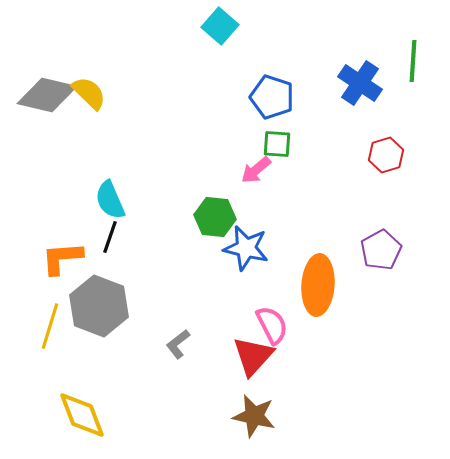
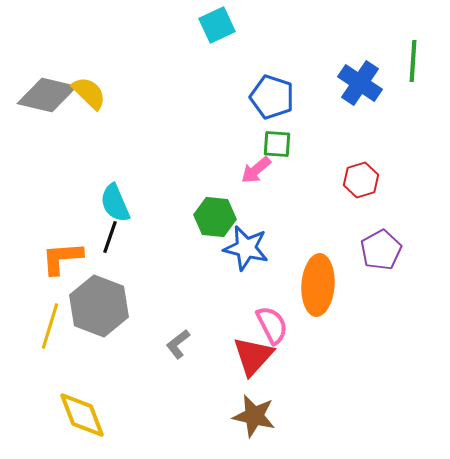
cyan square: moved 3 px left, 1 px up; rotated 24 degrees clockwise
red hexagon: moved 25 px left, 25 px down
cyan semicircle: moved 5 px right, 3 px down
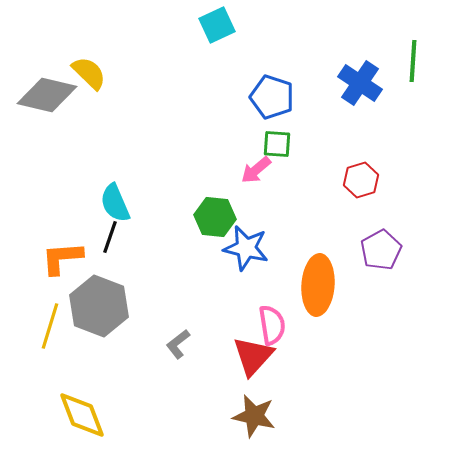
yellow semicircle: moved 20 px up
pink semicircle: rotated 18 degrees clockwise
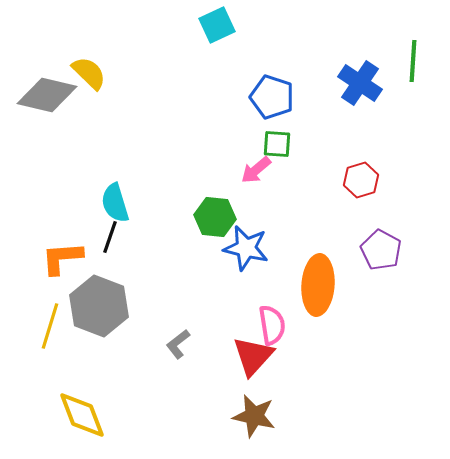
cyan semicircle: rotated 6 degrees clockwise
purple pentagon: rotated 15 degrees counterclockwise
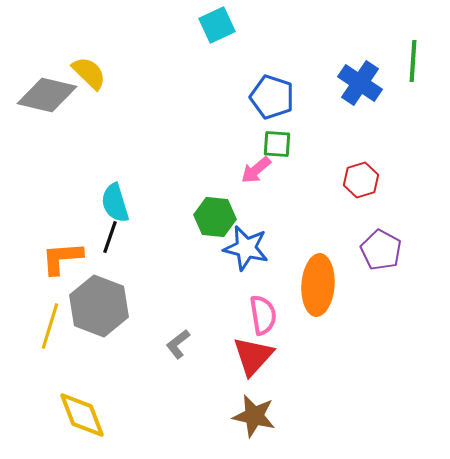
pink semicircle: moved 9 px left, 10 px up
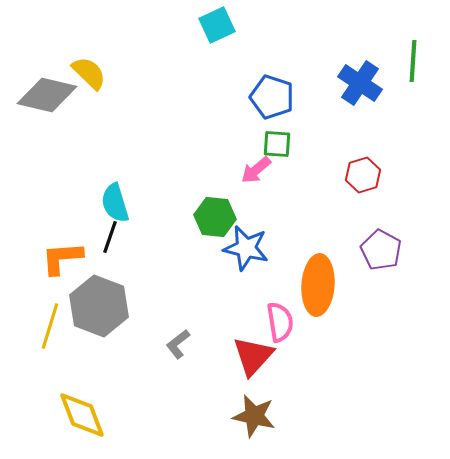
red hexagon: moved 2 px right, 5 px up
pink semicircle: moved 17 px right, 7 px down
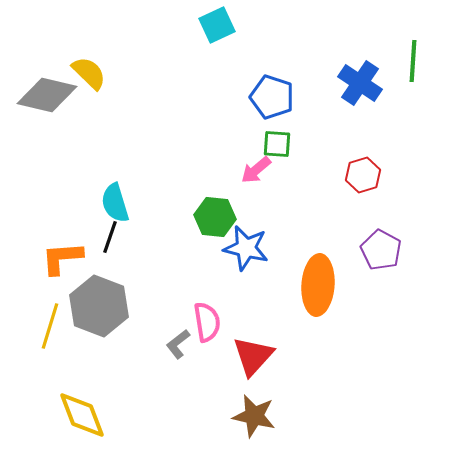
pink semicircle: moved 73 px left
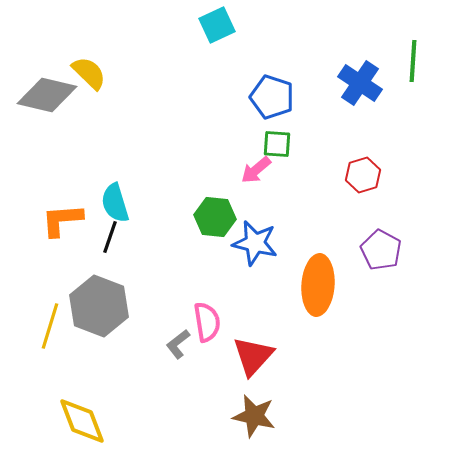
blue star: moved 9 px right, 5 px up
orange L-shape: moved 38 px up
yellow diamond: moved 6 px down
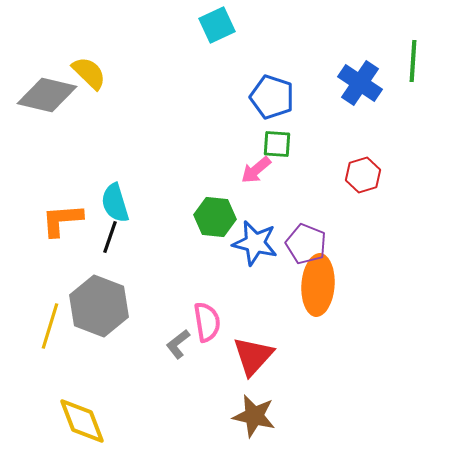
purple pentagon: moved 75 px left, 6 px up; rotated 6 degrees counterclockwise
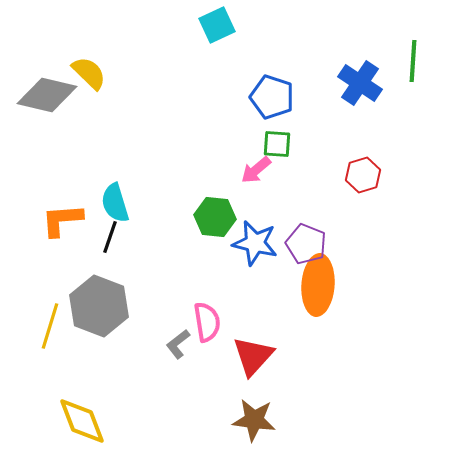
brown star: moved 4 px down; rotated 6 degrees counterclockwise
